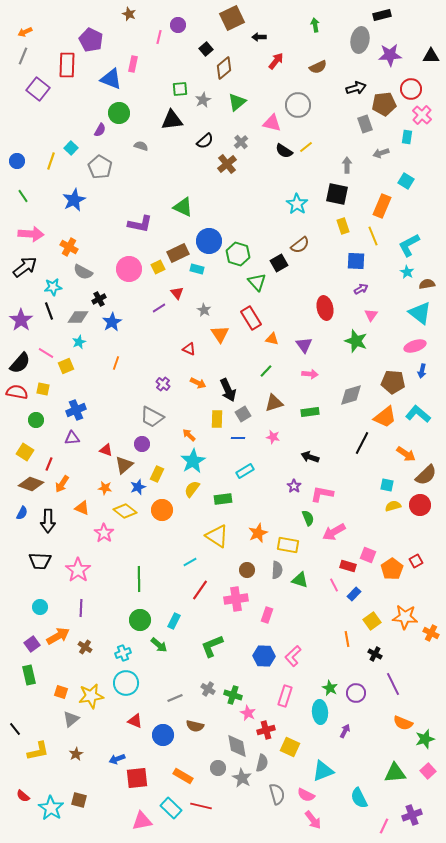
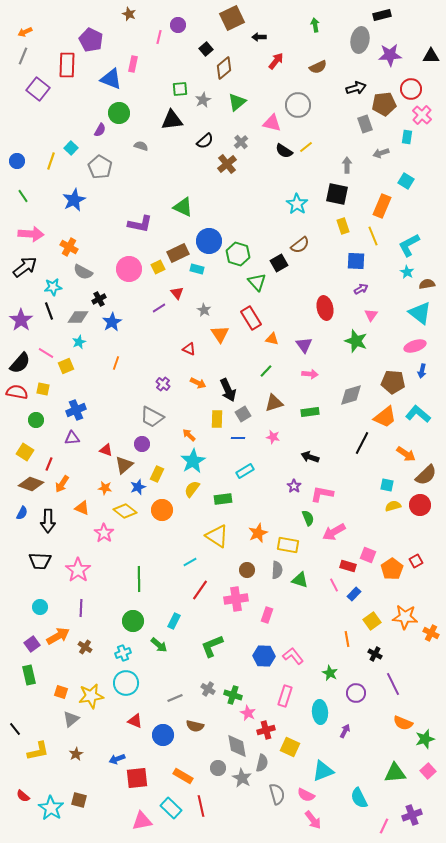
green circle at (140, 620): moved 7 px left, 1 px down
pink L-shape at (293, 656): rotated 95 degrees clockwise
green star at (330, 688): moved 15 px up
red line at (201, 806): rotated 65 degrees clockwise
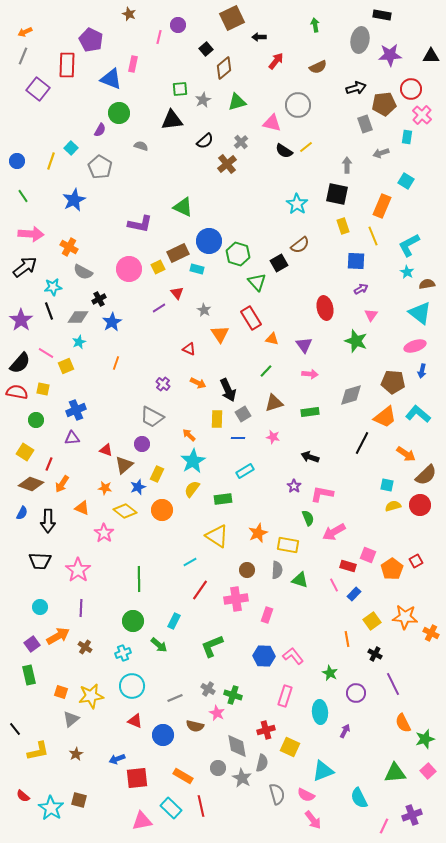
black rectangle at (382, 15): rotated 24 degrees clockwise
green triangle at (237, 102): rotated 24 degrees clockwise
cyan circle at (126, 683): moved 6 px right, 3 px down
pink star at (248, 713): moved 31 px left
orange semicircle at (403, 723): rotated 42 degrees clockwise
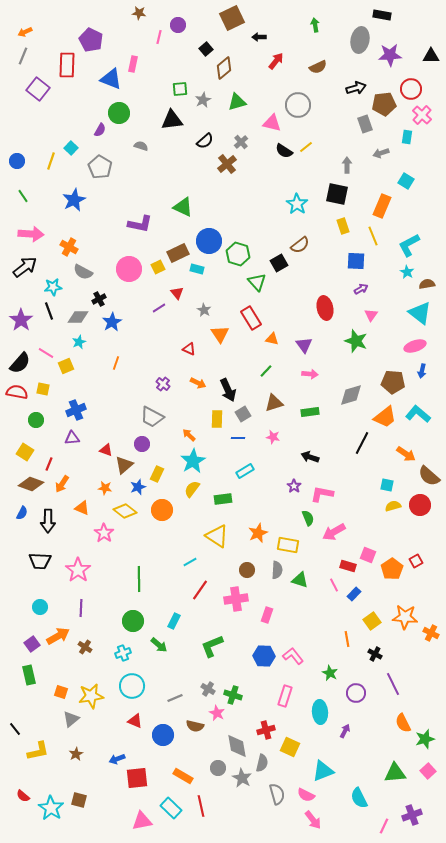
brown star at (129, 14): moved 10 px right, 1 px up; rotated 16 degrees counterclockwise
brown semicircle at (426, 475): moved 3 px right, 1 px down; rotated 85 degrees clockwise
